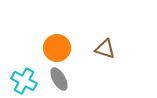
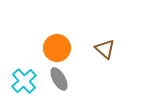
brown triangle: rotated 25 degrees clockwise
cyan cross: rotated 20 degrees clockwise
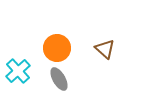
cyan cross: moved 6 px left, 10 px up
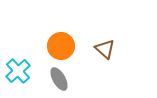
orange circle: moved 4 px right, 2 px up
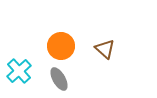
cyan cross: moved 1 px right
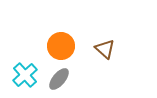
cyan cross: moved 6 px right, 4 px down
gray ellipse: rotated 70 degrees clockwise
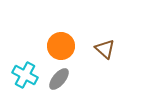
cyan cross: rotated 20 degrees counterclockwise
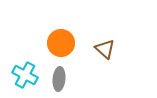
orange circle: moved 3 px up
gray ellipse: rotated 35 degrees counterclockwise
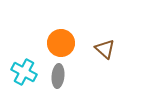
cyan cross: moved 1 px left, 3 px up
gray ellipse: moved 1 px left, 3 px up
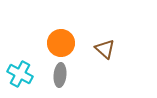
cyan cross: moved 4 px left, 2 px down
gray ellipse: moved 2 px right, 1 px up
